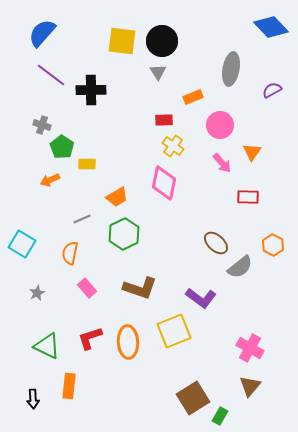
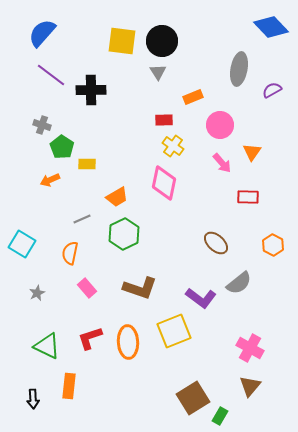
gray ellipse at (231, 69): moved 8 px right
gray semicircle at (240, 267): moved 1 px left, 16 px down
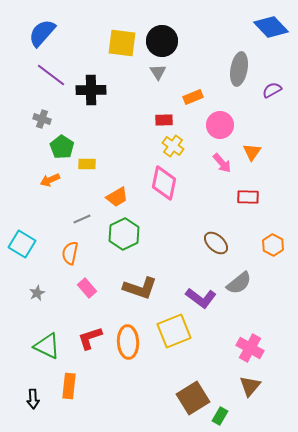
yellow square at (122, 41): moved 2 px down
gray cross at (42, 125): moved 6 px up
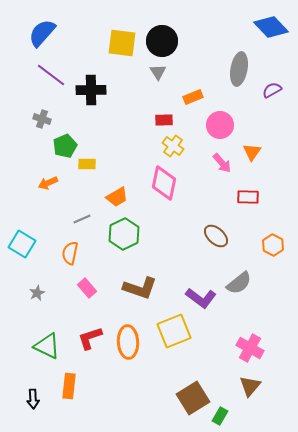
green pentagon at (62, 147): moved 3 px right, 1 px up; rotated 15 degrees clockwise
orange arrow at (50, 180): moved 2 px left, 3 px down
brown ellipse at (216, 243): moved 7 px up
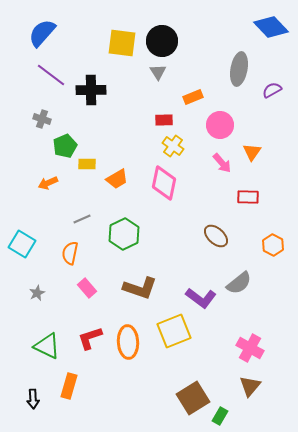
orange trapezoid at (117, 197): moved 18 px up
orange rectangle at (69, 386): rotated 10 degrees clockwise
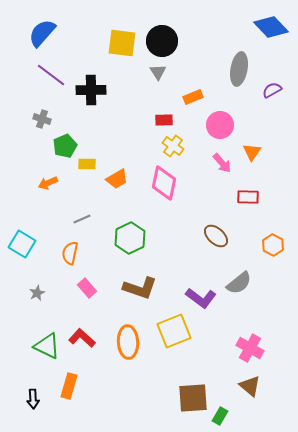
green hexagon at (124, 234): moved 6 px right, 4 px down
red L-shape at (90, 338): moved 8 px left; rotated 60 degrees clockwise
brown triangle at (250, 386): rotated 30 degrees counterclockwise
brown square at (193, 398): rotated 28 degrees clockwise
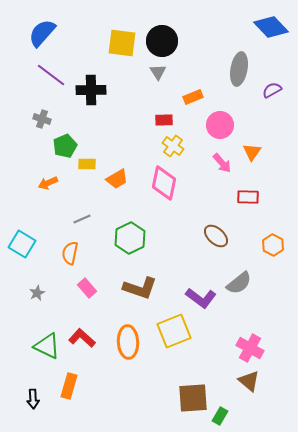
brown triangle at (250, 386): moved 1 px left, 5 px up
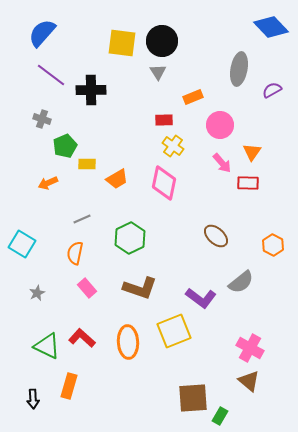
red rectangle at (248, 197): moved 14 px up
orange semicircle at (70, 253): moved 5 px right
gray semicircle at (239, 283): moved 2 px right, 1 px up
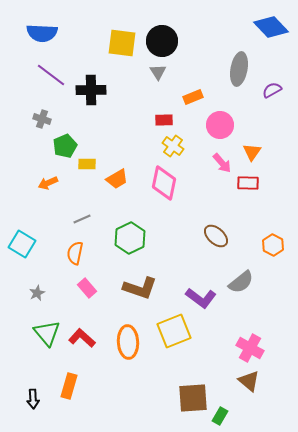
blue semicircle at (42, 33): rotated 128 degrees counterclockwise
green triangle at (47, 346): moved 13 px up; rotated 24 degrees clockwise
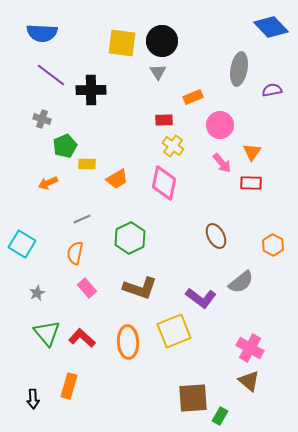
purple semicircle at (272, 90): rotated 18 degrees clockwise
red rectangle at (248, 183): moved 3 px right
brown ellipse at (216, 236): rotated 20 degrees clockwise
